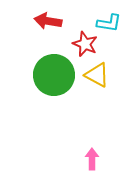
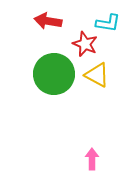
cyan L-shape: moved 1 px left
green circle: moved 1 px up
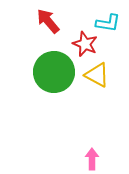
red arrow: rotated 40 degrees clockwise
green circle: moved 2 px up
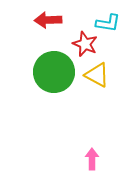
red arrow: moved 1 px up; rotated 52 degrees counterclockwise
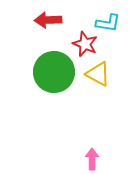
yellow triangle: moved 1 px right, 1 px up
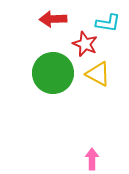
red arrow: moved 5 px right, 1 px up
green circle: moved 1 px left, 1 px down
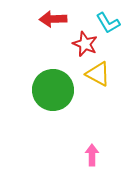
cyan L-shape: rotated 50 degrees clockwise
green circle: moved 17 px down
pink arrow: moved 4 px up
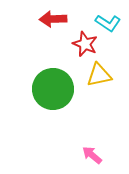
cyan L-shape: rotated 25 degrees counterclockwise
yellow triangle: moved 1 px right, 1 px down; rotated 40 degrees counterclockwise
green circle: moved 1 px up
pink arrow: rotated 50 degrees counterclockwise
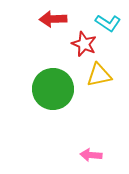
red star: moved 1 px left
pink arrow: moved 1 px left; rotated 35 degrees counterclockwise
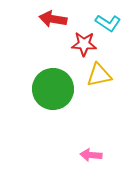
red arrow: rotated 12 degrees clockwise
red star: rotated 20 degrees counterclockwise
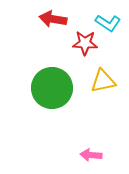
red star: moved 1 px right, 1 px up
yellow triangle: moved 4 px right, 6 px down
green circle: moved 1 px left, 1 px up
